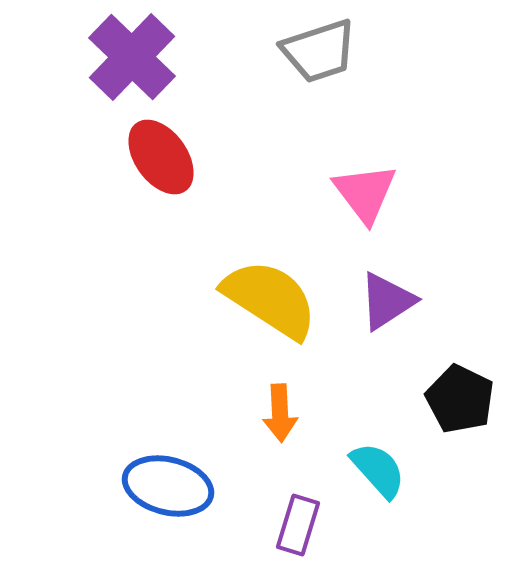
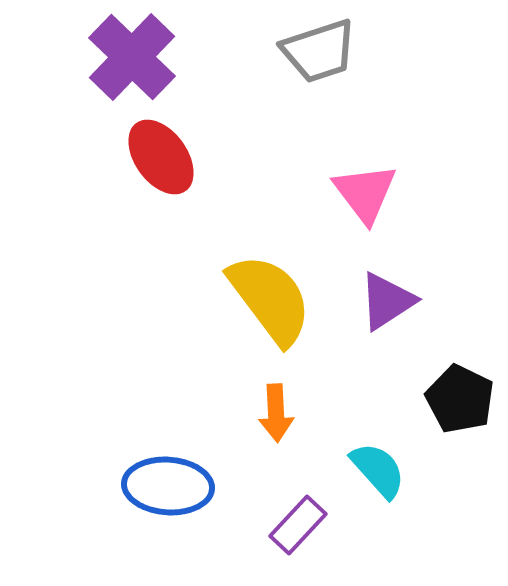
yellow semicircle: rotated 20 degrees clockwise
orange arrow: moved 4 px left
blue ellipse: rotated 10 degrees counterclockwise
purple rectangle: rotated 26 degrees clockwise
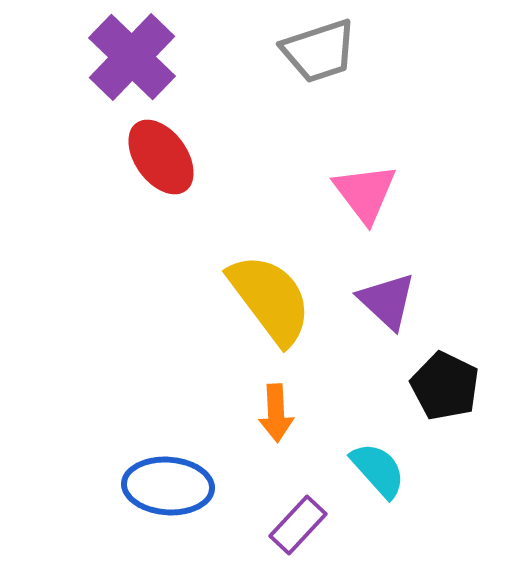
purple triangle: rotated 44 degrees counterclockwise
black pentagon: moved 15 px left, 13 px up
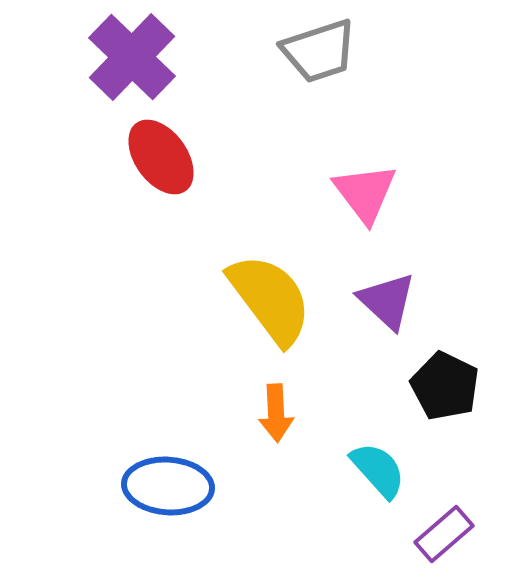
purple rectangle: moved 146 px right, 9 px down; rotated 6 degrees clockwise
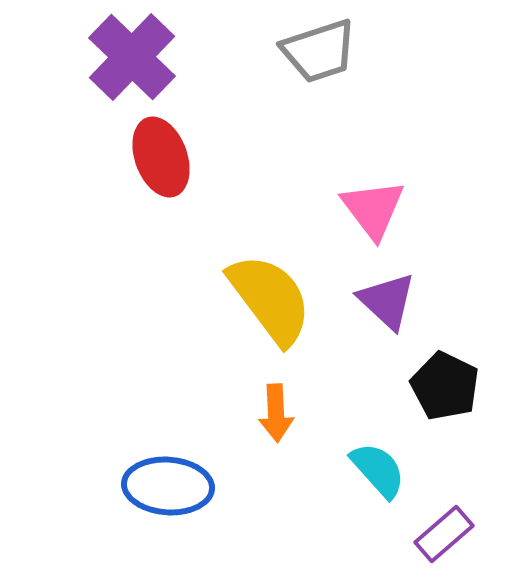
red ellipse: rotated 16 degrees clockwise
pink triangle: moved 8 px right, 16 px down
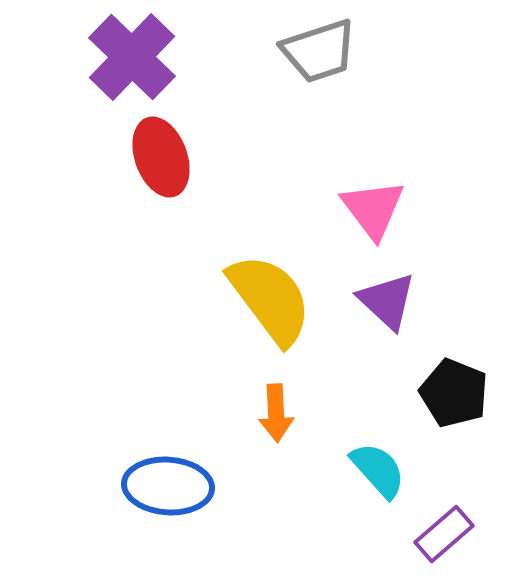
black pentagon: moved 9 px right, 7 px down; rotated 4 degrees counterclockwise
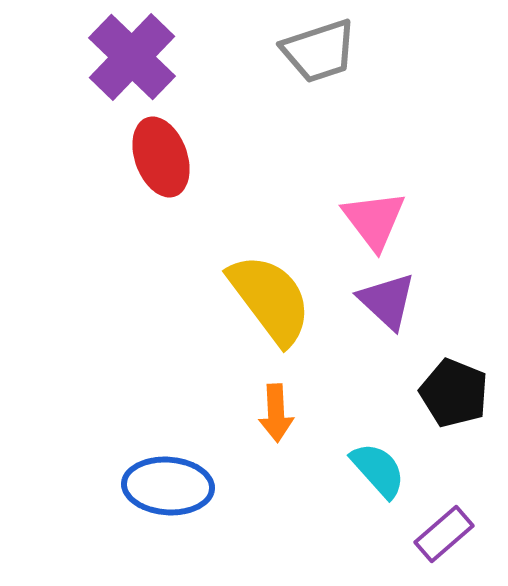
pink triangle: moved 1 px right, 11 px down
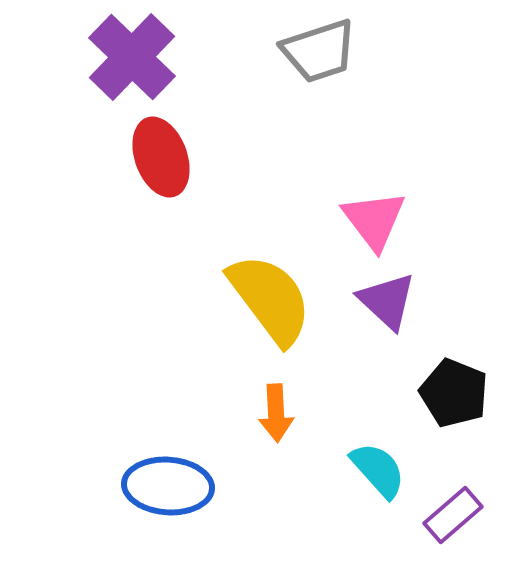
purple rectangle: moved 9 px right, 19 px up
